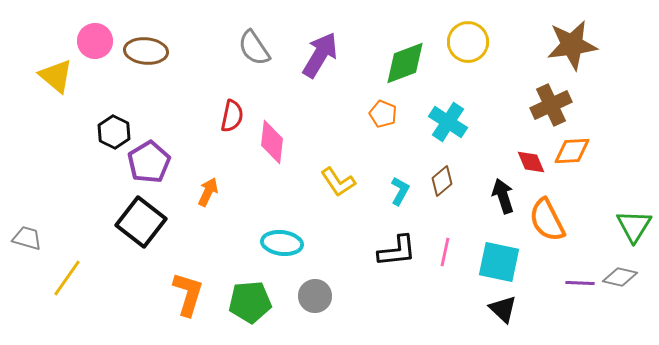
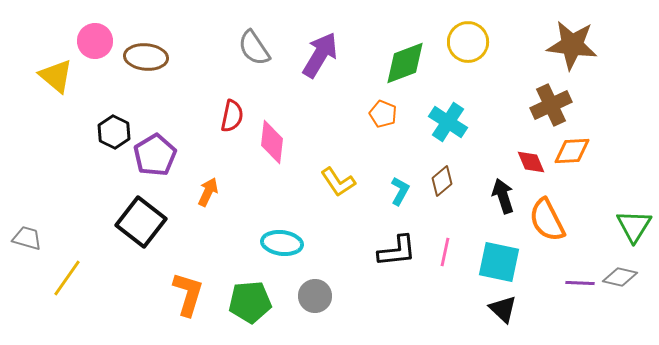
brown star: rotated 15 degrees clockwise
brown ellipse: moved 6 px down
purple pentagon: moved 6 px right, 7 px up
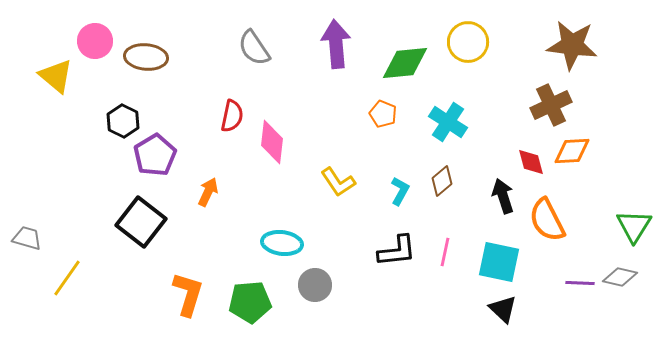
purple arrow: moved 16 px right, 11 px up; rotated 36 degrees counterclockwise
green diamond: rotated 15 degrees clockwise
black hexagon: moved 9 px right, 11 px up
red diamond: rotated 8 degrees clockwise
gray circle: moved 11 px up
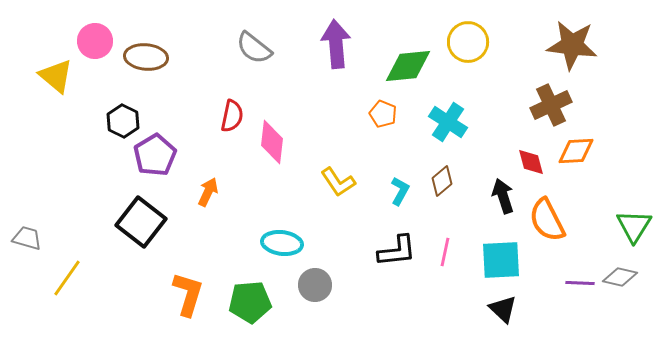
gray semicircle: rotated 18 degrees counterclockwise
green diamond: moved 3 px right, 3 px down
orange diamond: moved 4 px right
cyan square: moved 2 px right, 2 px up; rotated 15 degrees counterclockwise
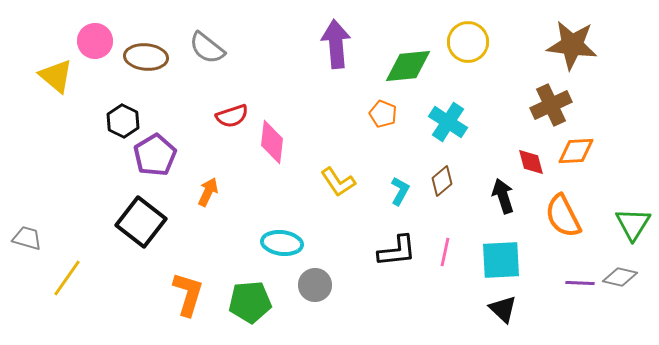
gray semicircle: moved 47 px left
red semicircle: rotated 60 degrees clockwise
orange semicircle: moved 16 px right, 4 px up
green triangle: moved 1 px left, 2 px up
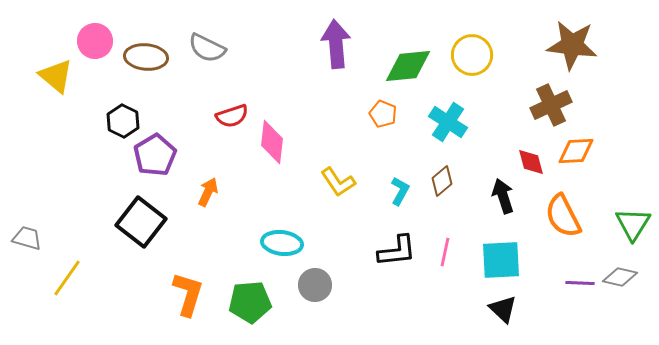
yellow circle: moved 4 px right, 13 px down
gray semicircle: rotated 12 degrees counterclockwise
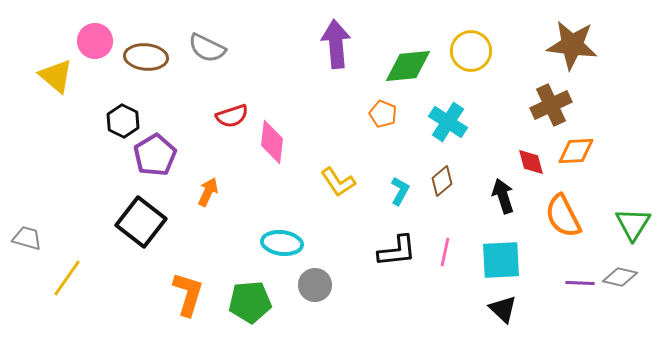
yellow circle: moved 1 px left, 4 px up
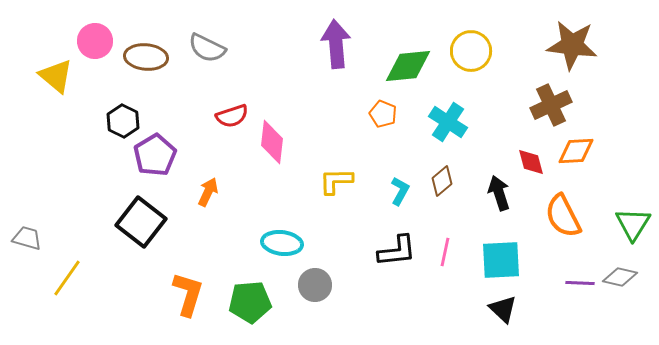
yellow L-shape: moved 2 px left, 1 px up; rotated 123 degrees clockwise
black arrow: moved 4 px left, 3 px up
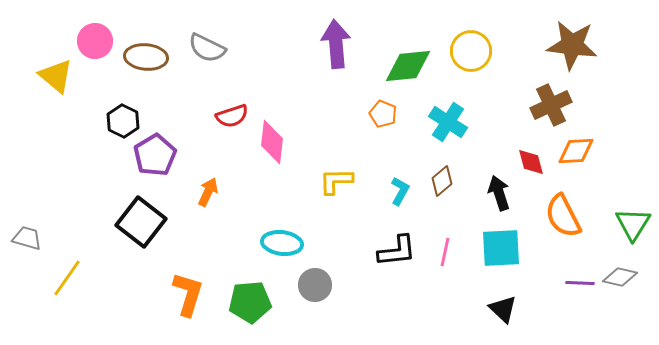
cyan square: moved 12 px up
